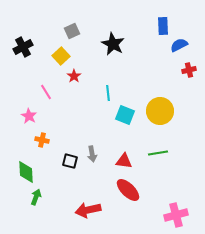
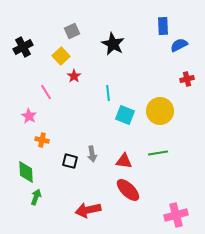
red cross: moved 2 px left, 9 px down
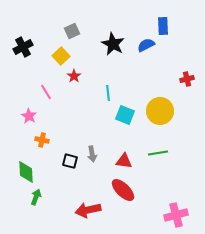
blue semicircle: moved 33 px left
red ellipse: moved 5 px left
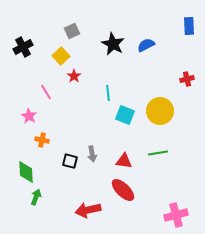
blue rectangle: moved 26 px right
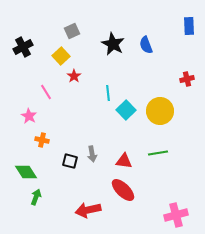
blue semicircle: rotated 84 degrees counterclockwise
cyan square: moved 1 px right, 5 px up; rotated 24 degrees clockwise
green diamond: rotated 30 degrees counterclockwise
